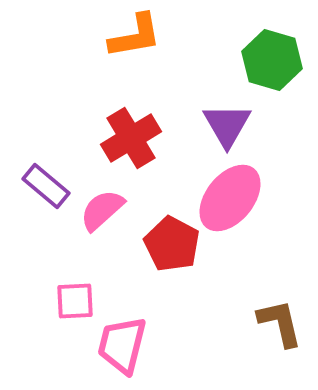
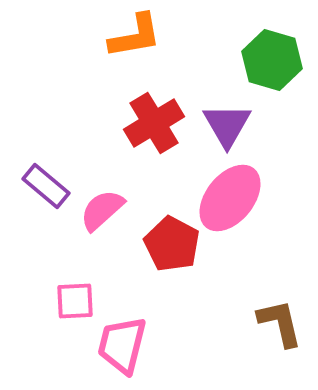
red cross: moved 23 px right, 15 px up
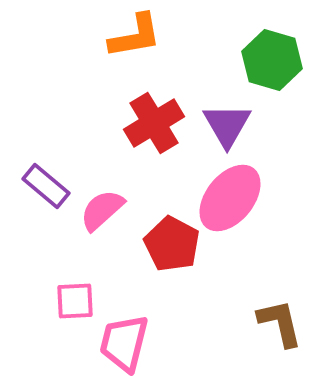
pink trapezoid: moved 2 px right, 2 px up
